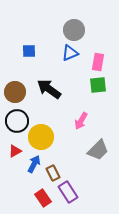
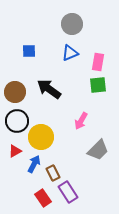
gray circle: moved 2 px left, 6 px up
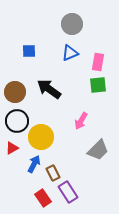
red triangle: moved 3 px left, 3 px up
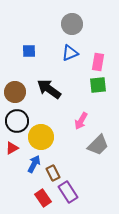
gray trapezoid: moved 5 px up
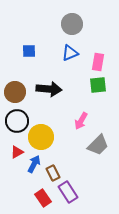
black arrow: rotated 150 degrees clockwise
red triangle: moved 5 px right, 4 px down
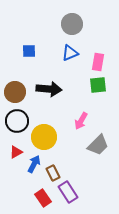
yellow circle: moved 3 px right
red triangle: moved 1 px left
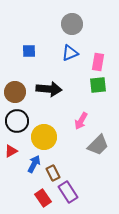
red triangle: moved 5 px left, 1 px up
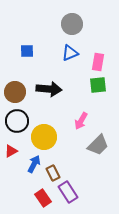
blue square: moved 2 px left
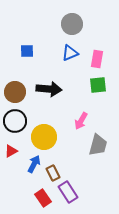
pink rectangle: moved 1 px left, 3 px up
black circle: moved 2 px left
gray trapezoid: rotated 30 degrees counterclockwise
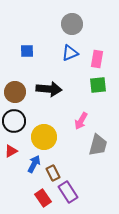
black circle: moved 1 px left
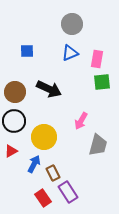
green square: moved 4 px right, 3 px up
black arrow: rotated 20 degrees clockwise
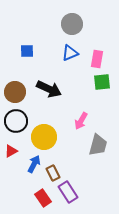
black circle: moved 2 px right
